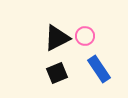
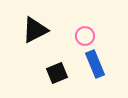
black triangle: moved 22 px left, 8 px up
blue rectangle: moved 4 px left, 5 px up; rotated 12 degrees clockwise
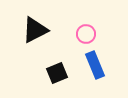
pink circle: moved 1 px right, 2 px up
blue rectangle: moved 1 px down
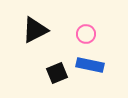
blue rectangle: moved 5 px left; rotated 56 degrees counterclockwise
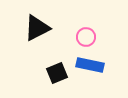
black triangle: moved 2 px right, 2 px up
pink circle: moved 3 px down
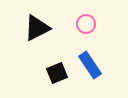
pink circle: moved 13 px up
blue rectangle: rotated 44 degrees clockwise
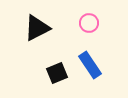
pink circle: moved 3 px right, 1 px up
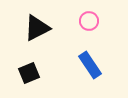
pink circle: moved 2 px up
black square: moved 28 px left
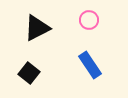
pink circle: moved 1 px up
black square: rotated 30 degrees counterclockwise
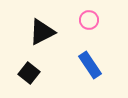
black triangle: moved 5 px right, 4 px down
